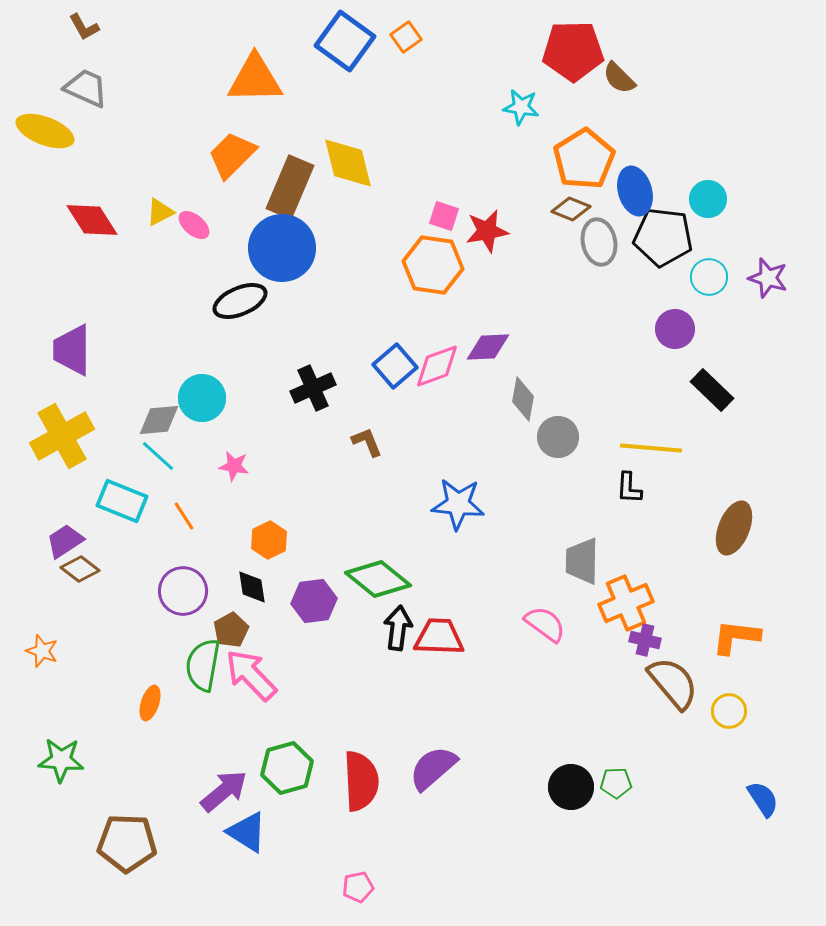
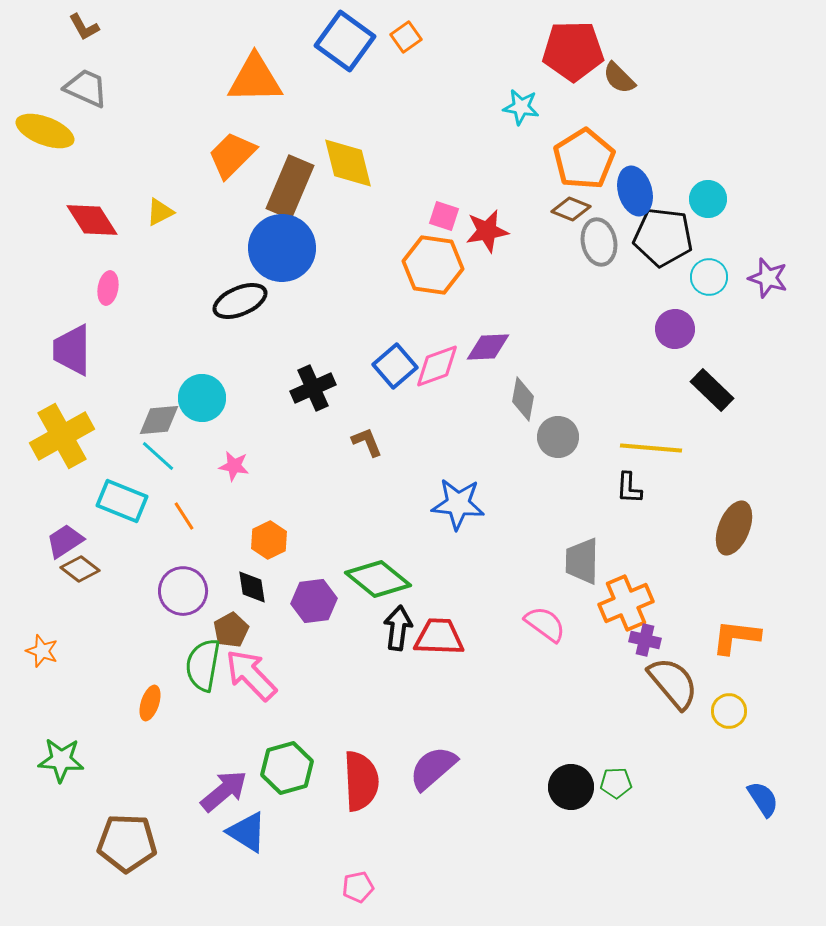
pink ellipse at (194, 225): moved 86 px left, 63 px down; rotated 60 degrees clockwise
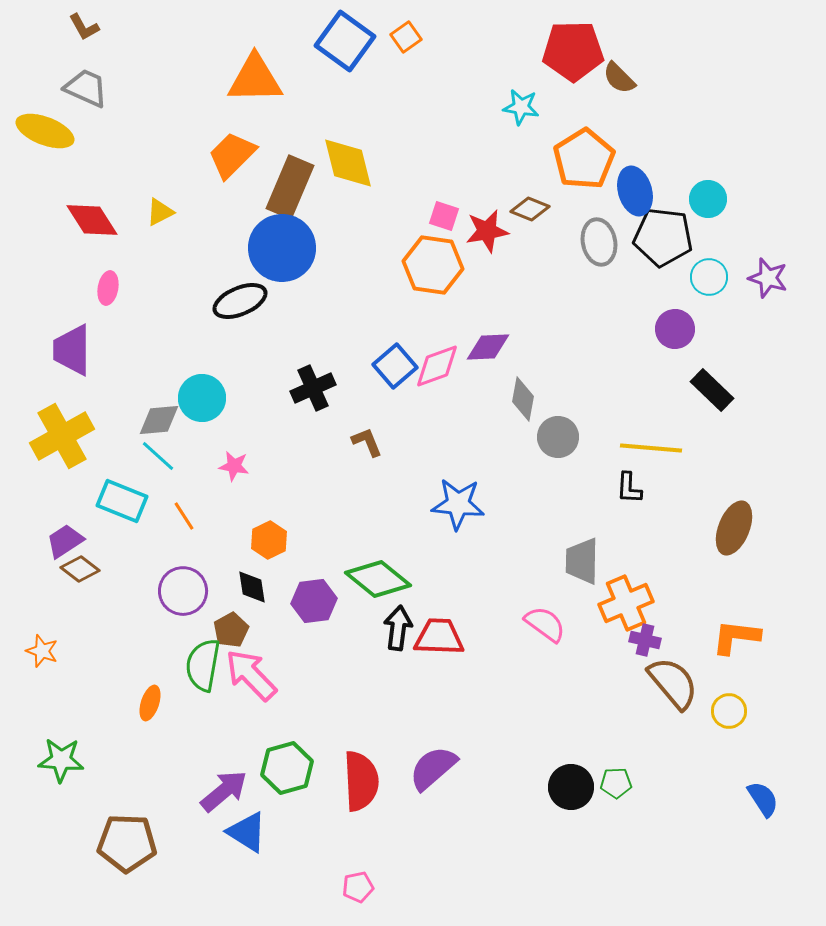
brown diamond at (571, 209): moved 41 px left
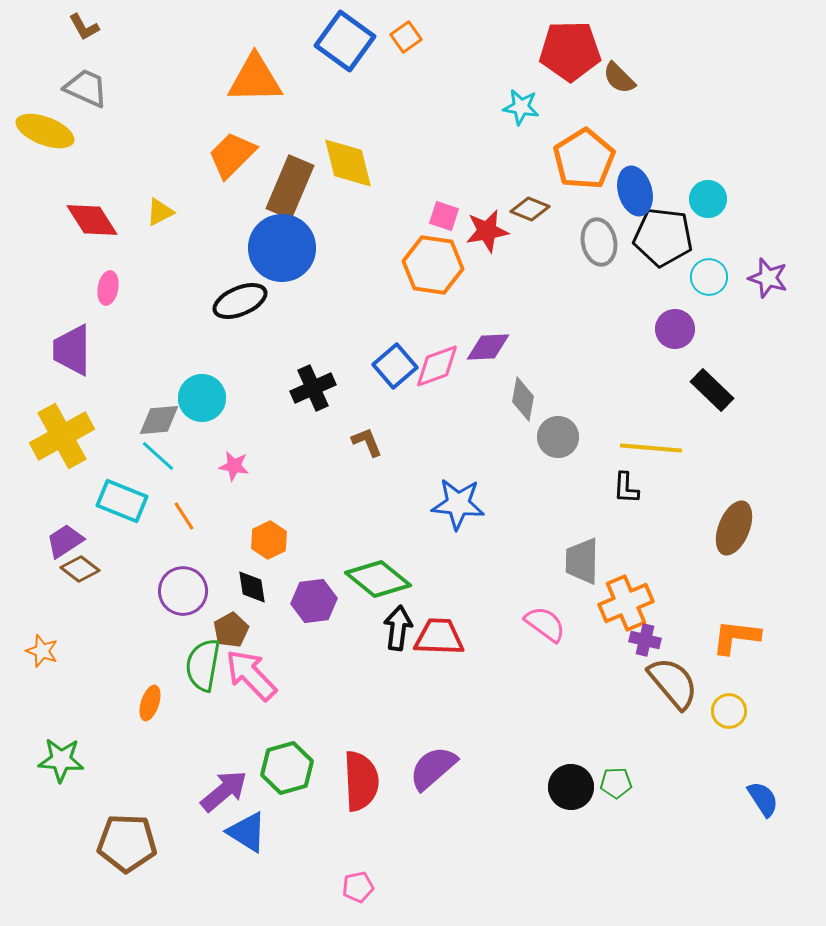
red pentagon at (573, 51): moved 3 px left
black L-shape at (629, 488): moved 3 px left
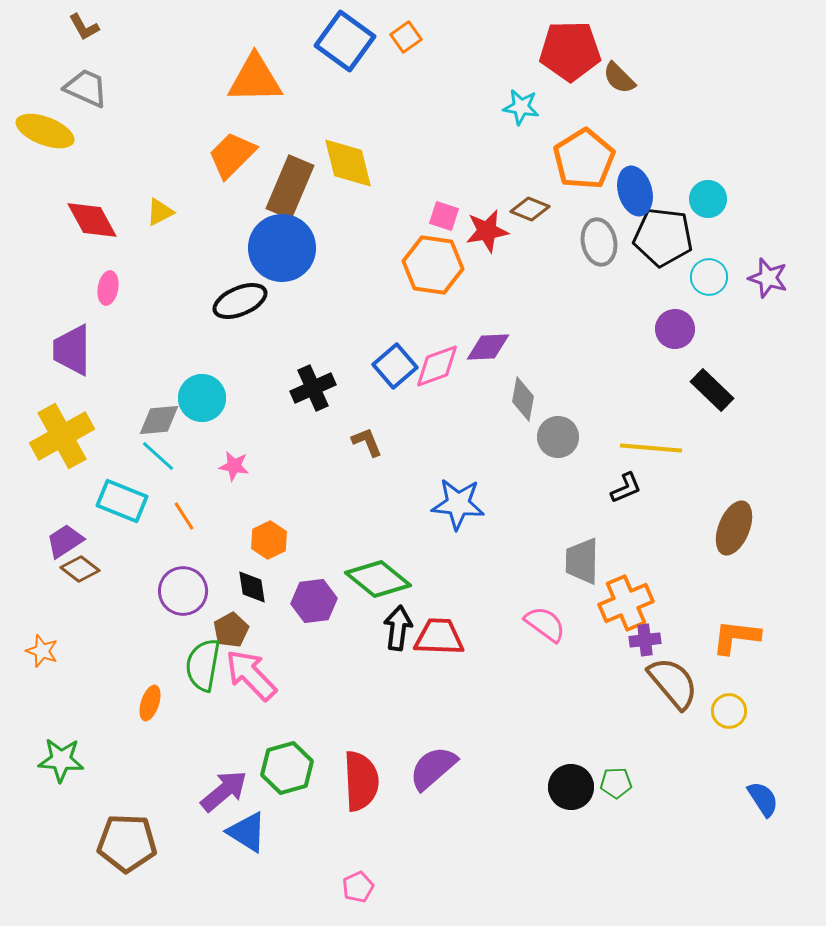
red diamond at (92, 220): rotated 4 degrees clockwise
black L-shape at (626, 488): rotated 116 degrees counterclockwise
purple cross at (645, 640): rotated 20 degrees counterclockwise
pink pentagon at (358, 887): rotated 12 degrees counterclockwise
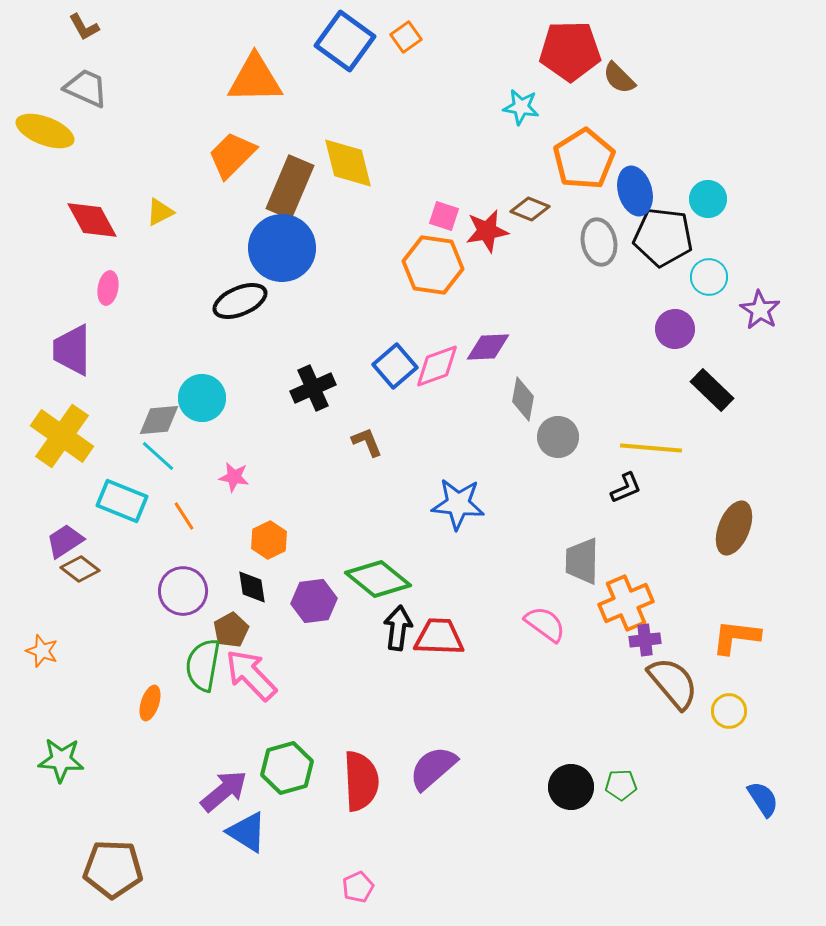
purple star at (768, 278): moved 8 px left, 32 px down; rotated 15 degrees clockwise
yellow cross at (62, 436): rotated 26 degrees counterclockwise
pink star at (234, 466): moved 11 px down
green pentagon at (616, 783): moved 5 px right, 2 px down
brown pentagon at (127, 843): moved 14 px left, 26 px down
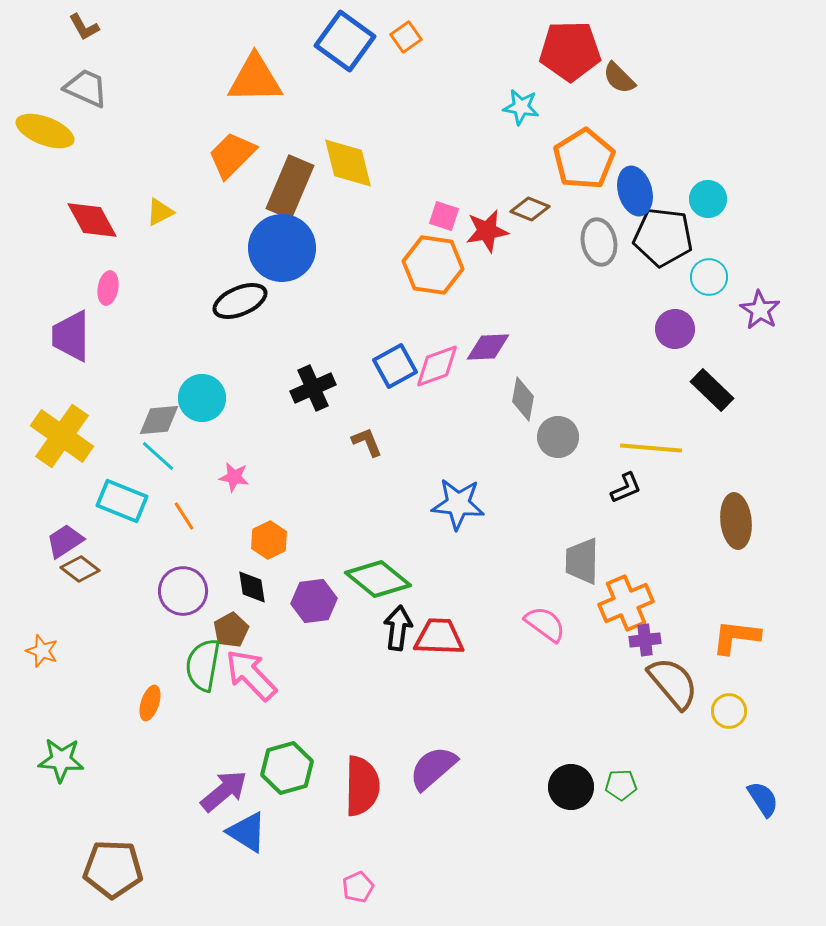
purple trapezoid at (72, 350): moved 1 px left, 14 px up
blue square at (395, 366): rotated 12 degrees clockwise
brown ellipse at (734, 528): moved 2 px right, 7 px up; rotated 28 degrees counterclockwise
red semicircle at (361, 781): moved 1 px right, 5 px down; rotated 4 degrees clockwise
